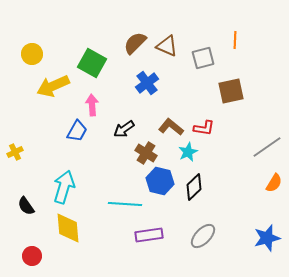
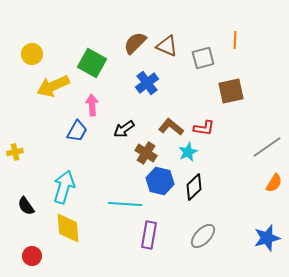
yellow cross: rotated 14 degrees clockwise
purple rectangle: rotated 72 degrees counterclockwise
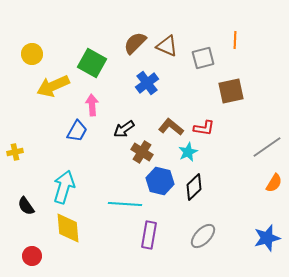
brown cross: moved 4 px left, 1 px up
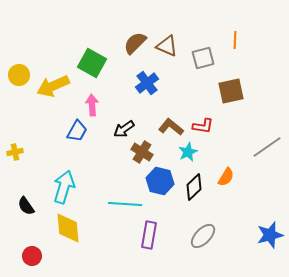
yellow circle: moved 13 px left, 21 px down
red L-shape: moved 1 px left, 2 px up
orange semicircle: moved 48 px left, 6 px up
blue star: moved 3 px right, 3 px up
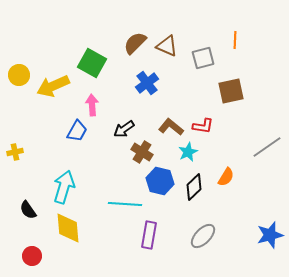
black semicircle: moved 2 px right, 4 px down
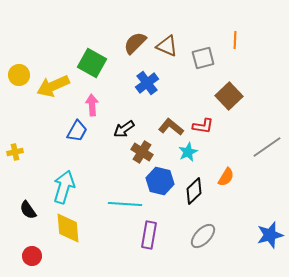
brown square: moved 2 px left, 5 px down; rotated 32 degrees counterclockwise
black diamond: moved 4 px down
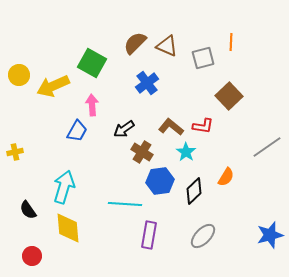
orange line: moved 4 px left, 2 px down
cyan star: moved 2 px left; rotated 12 degrees counterclockwise
blue hexagon: rotated 20 degrees counterclockwise
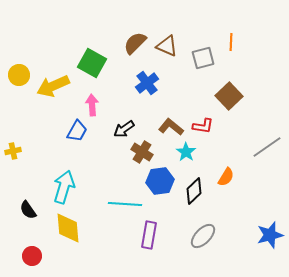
yellow cross: moved 2 px left, 1 px up
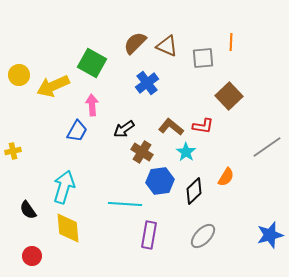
gray square: rotated 10 degrees clockwise
